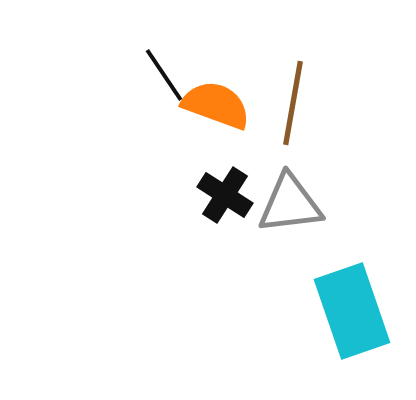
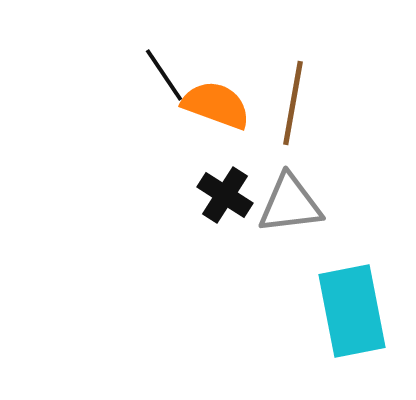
cyan rectangle: rotated 8 degrees clockwise
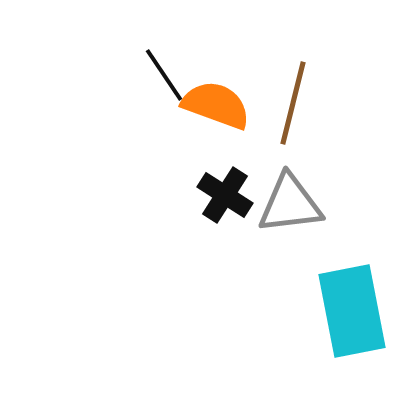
brown line: rotated 4 degrees clockwise
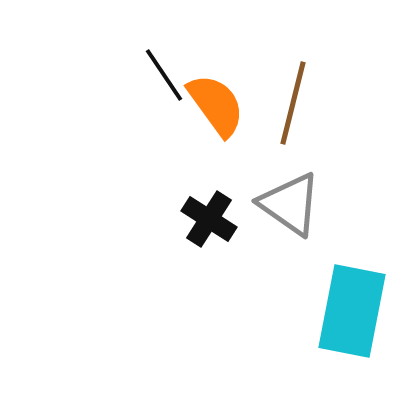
orange semicircle: rotated 34 degrees clockwise
black cross: moved 16 px left, 24 px down
gray triangle: rotated 42 degrees clockwise
cyan rectangle: rotated 22 degrees clockwise
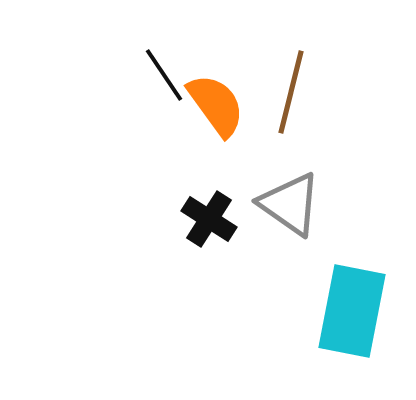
brown line: moved 2 px left, 11 px up
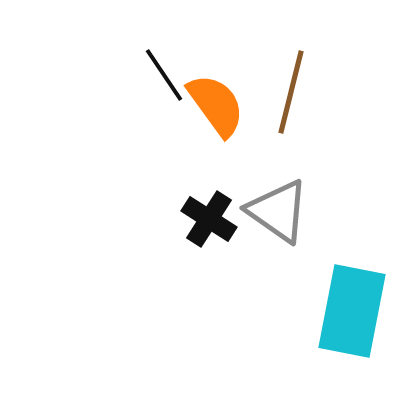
gray triangle: moved 12 px left, 7 px down
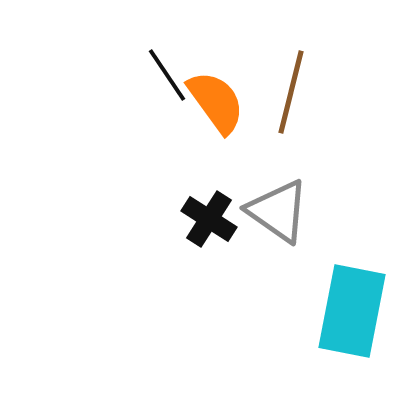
black line: moved 3 px right
orange semicircle: moved 3 px up
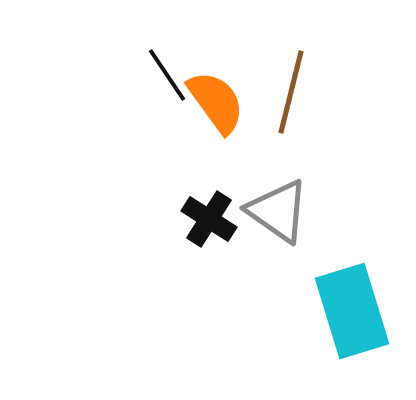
cyan rectangle: rotated 28 degrees counterclockwise
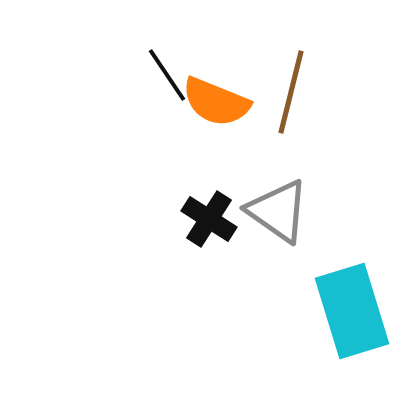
orange semicircle: rotated 148 degrees clockwise
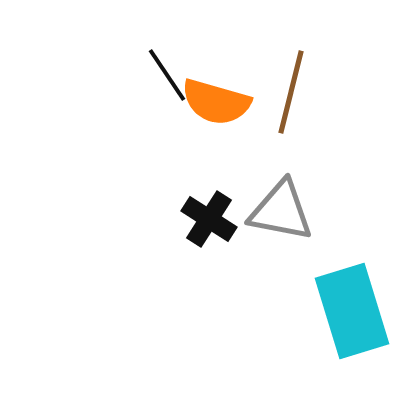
orange semicircle: rotated 6 degrees counterclockwise
gray triangle: moved 3 px right; rotated 24 degrees counterclockwise
